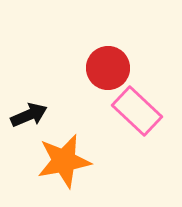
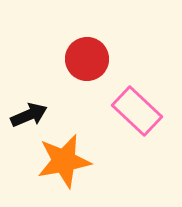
red circle: moved 21 px left, 9 px up
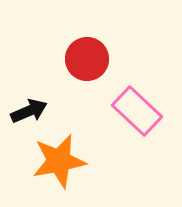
black arrow: moved 4 px up
orange star: moved 5 px left
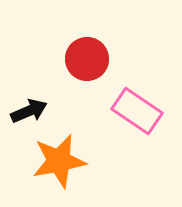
pink rectangle: rotated 9 degrees counterclockwise
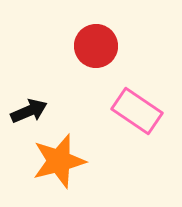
red circle: moved 9 px right, 13 px up
orange star: rotated 4 degrees counterclockwise
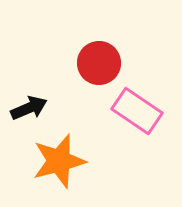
red circle: moved 3 px right, 17 px down
black arrow: moved 3 px up
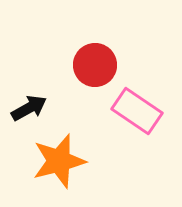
red circle: moved 4 px left, 2 px down
black arrow: rotated 6 degrees counterclockwise
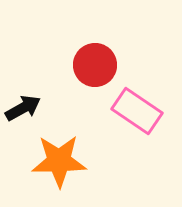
black arrow: moved 6 px left
orange star: rotated 14 degrees clockwise
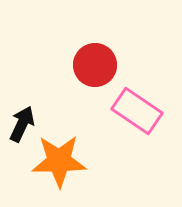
black arrow: moved 1 px left, 16 px down; rotated 36 degrees counterclockwise
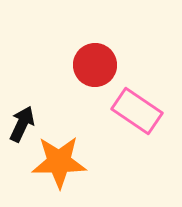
orange star: moved 1 px down
